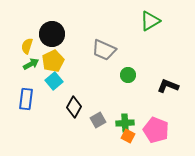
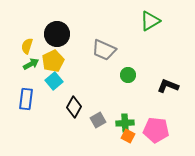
black circle: moved 5 px right
pink pentagon: rotated 15 degrees counterclockwise
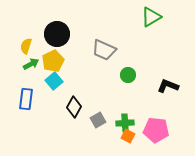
green triangle: moved 1 px right, 4 px up
yellow semicircle: moved 1 px left
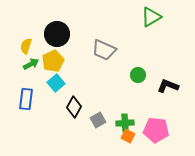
green circle: moved 10 px right
cyan square: moved 2 px right, 2 px down
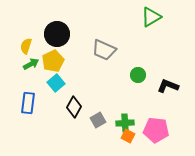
blue rectangle: moved 2 px right, 4 px down
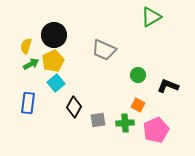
black circle: moved 3 px left, 1 px down
gray square: rotated 21 degrees clockwise
pink pentagon: rotated 30 degrees counterclockwise
orange square: moved 10 px right, 31 px up
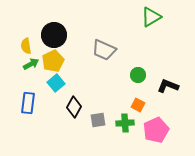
yellow semicircle: rotated 28 degrees counterclockwise
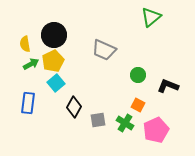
green triangle: rotated 10 degrees counterclockwise
yellow semicircle: moved 1 px left, 2 px up
green cross: rotated 36 degrees clockwise
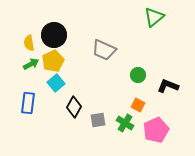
green triangle: moved 3 px right
yellow semicircle: moved 4 px right, 1 px up
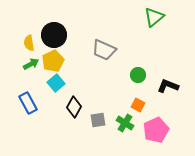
blue rectangle: rotated 35 degrees counterclockwise
